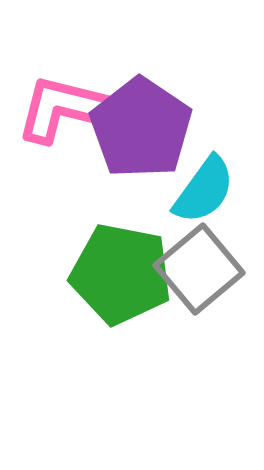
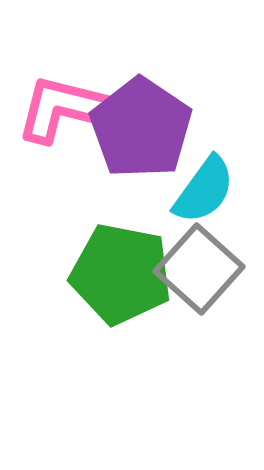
gray square: rotated 8 degrees counterclockwise
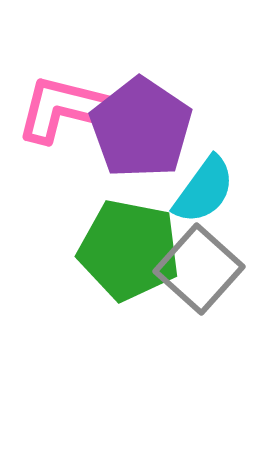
green pentagon: moved 8 px right, 24 px up
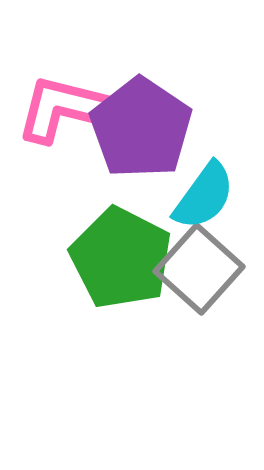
cyan semicircle: moved 6 px down
green pentagon: moved 8 px left, 8 px down; rotated 16 degrees clockwise
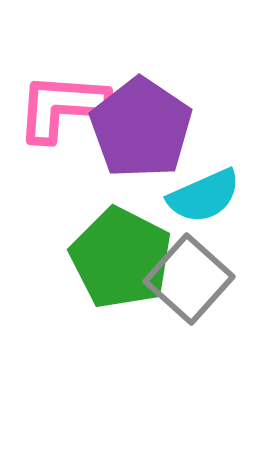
pink L-shape: moved 2 px left, 2 px up; rotated 10 degrees counterclockwise
cyan semicircle: rotated 30 degrees clockwise
gray square: moved 10 px left, 10 px down
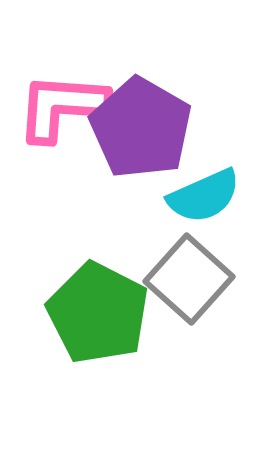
purple pentagon: rotated 4 degrees counterclockwise
green pentagon: moved 23 px left, 55 px down
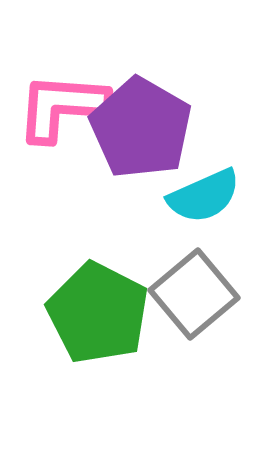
gray square: moved 5 px right, 15 px down; rotated 8 degrees clockwise
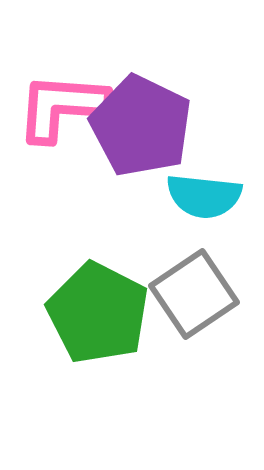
purple pentagon: moved 2 px up; rotated 4 degrees counterclockwise
cyan semicircle: rotated 30 degrees clockwise
gray square: rotated 6 degrees clockwise
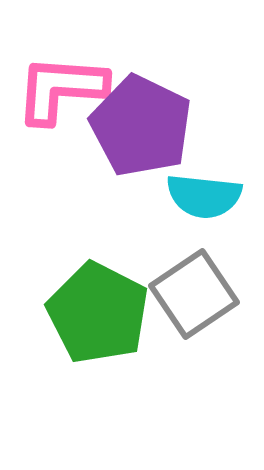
pink L-shape: moved 1 px left, 18 px up
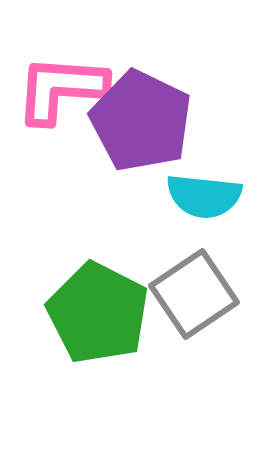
purple pentagon: moved 5 px up
